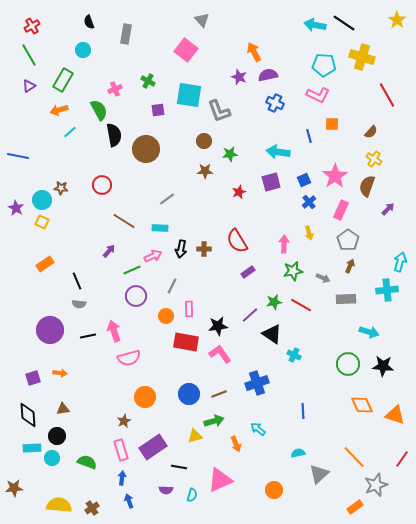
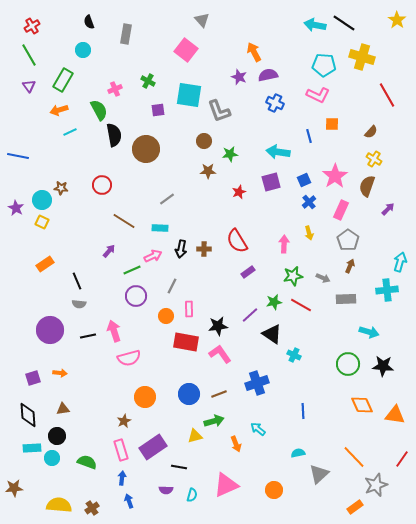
purple triangle at (29, 86): rotated 32 degrees counterclockwise
cyan line at (70, 132): rotated 16 degrees clockwise
brown star at (205, 171): moved 3 px right
green star at (293, 271): moved 5 px down
orange triangle at (395, 415): rotated 10 degrees counterclockwise
pink triangle at (220, 480): moved 6 px right, 5 px down
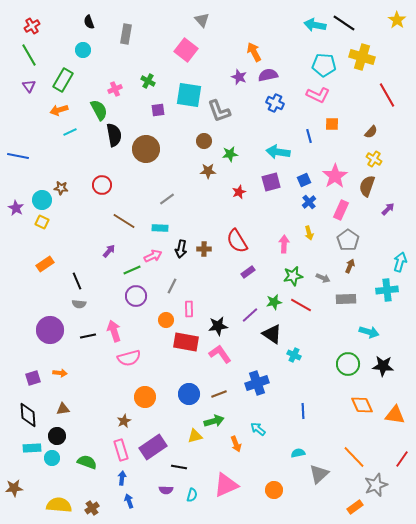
orange circle at (166, 316): moved 4 px down
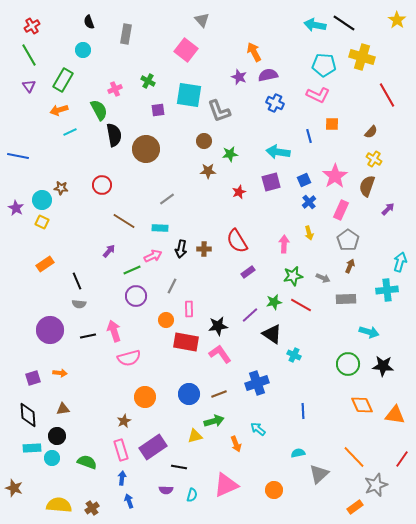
brown star at (14, 488): rotated 24 degrees clockwise
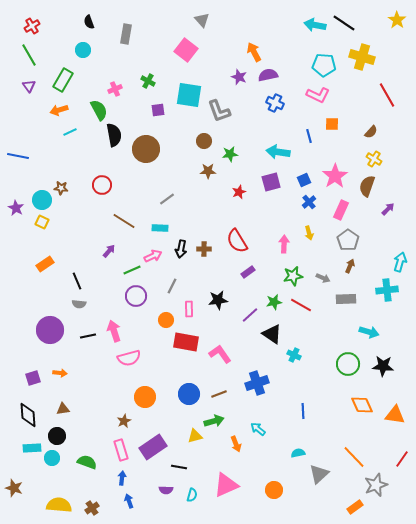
black star at (218, 326): moved 26 px up
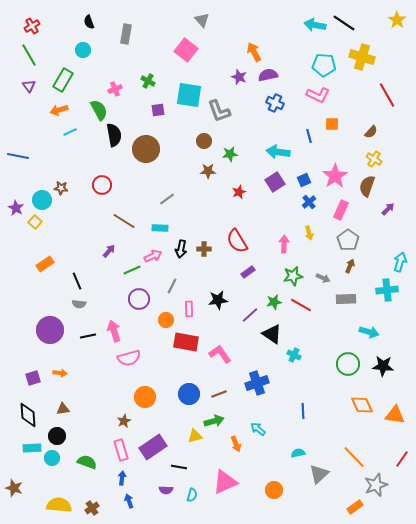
purple square at (271, 182): moved 4 px right; rotated 18 degrees counterclockwise
yellow square at (42, 222): moved 7 px left; rotated 16 degrees clockwise
purple circle at (136, 296): moved 3 px right, 3 px down
pink triangle at (226, 485): moved 1 px left, 3 px up
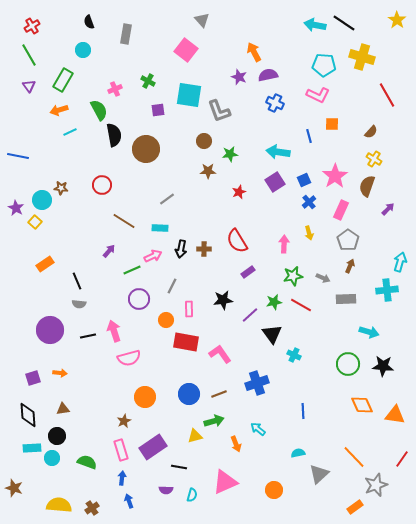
black star at (218, 300): moved 5 px right
black triangle at (272, 334): rotated 20 degrees clockwise
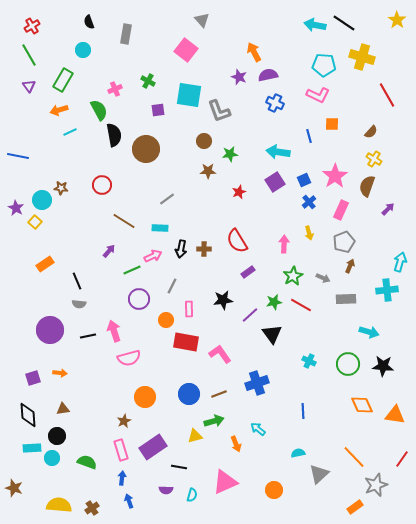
gray pentagon at (348, 240): moved 4 px left, 2 px down; rotated 15 degrees clockwise
green star at (293, 276): rotated 18 degrees counterclockwise
cyan cross at (294, 355): moved 15 px right, 6 px down
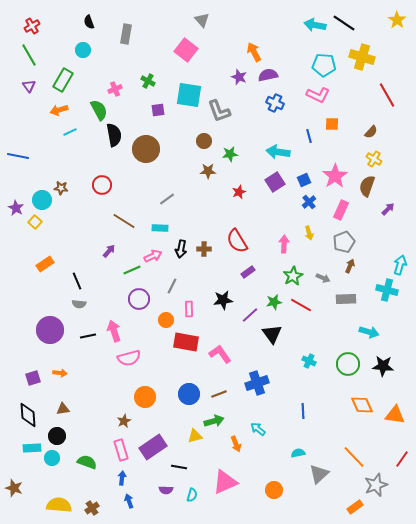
cyan arrow at (400, 262): moved 3 px down
cyan cross at (387, 290): rotated 20 degrees clockwise
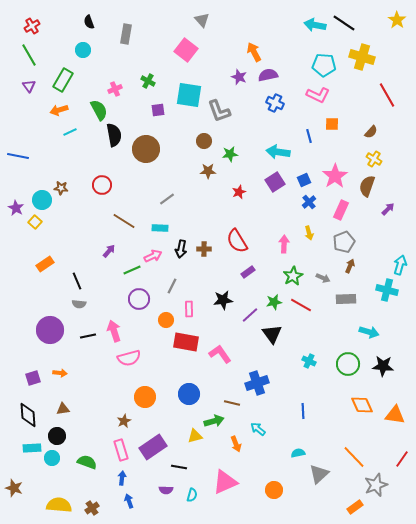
brown line at (219, 394): moved 13 px right, 9 px down; rotated 35 degrees clockwise
